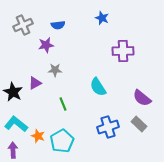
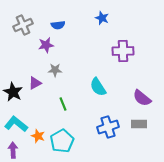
gray rectangle: rotated 42 degrees counterclockwise
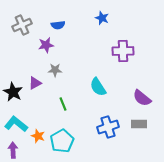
gray cross: moved 1 px left
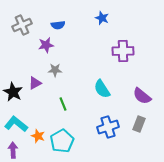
cyan semicircle: moved 4 px right, 2 px down
purple semicircle: moved 2 px up
gray rectangle: rotated 70 degrees counterclockwise
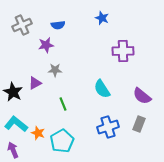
orange star: moved 3 px up
purple arrow: rotated 21 degrees counterclockwise
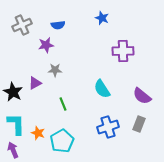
cyan L-shape: rotated 50 degrees clockwise
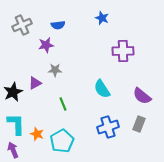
black star: rotated 18 degrees clockwise
orange star: moved 1 px left, 1 px down
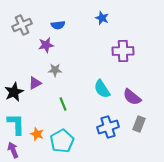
black star: moved 1 px right
purple semicircle: moved 10 px left, 1 px down
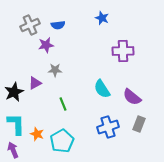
gray cross: moved 8 px right
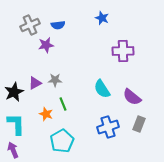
gray star: moved 10 px down
orange star: moved 9 px right, 20 px up
